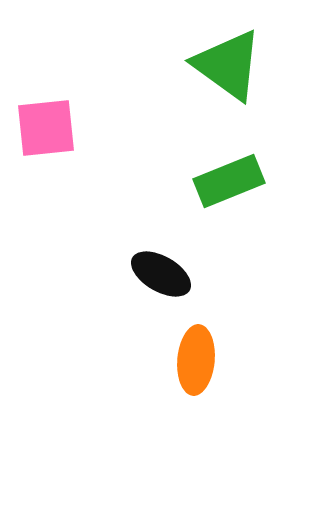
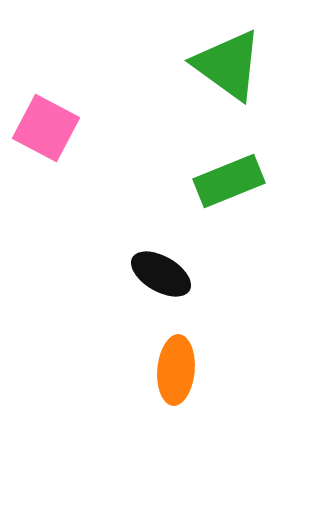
pink square: rotated 34 degrees clockwise
orange ellipse: moved 20 px left, 10 px down
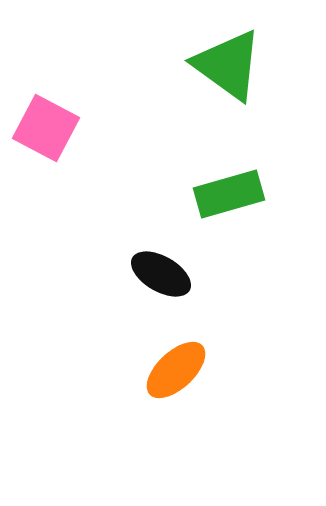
green rectangle: moved 13 px down; rotated 6 degrees clockwise
orange ellipse: rotated 42 degrees clockwise
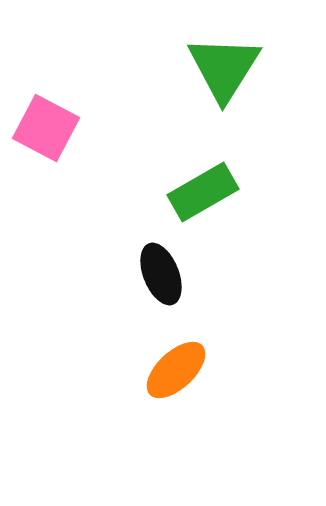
green triangle: moved 4 px left, 3 px down; rotated 26 degrees clockwise
green rectangle: moved 26 px left, 2 px up; rotated 14 degrees counterclockwise
black ellipse: rotated 38 degrees clockwise
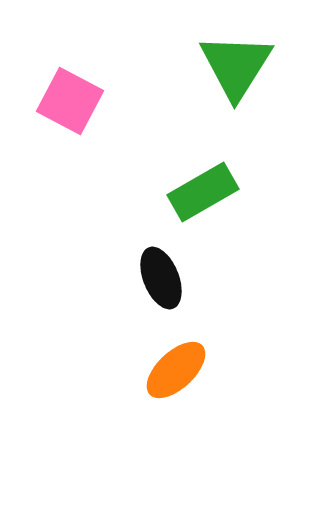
green triangle: moved 12 px right, 2 px up
pink square: moved 24 px right, 27 px up
black ellipse: moved 4 px down
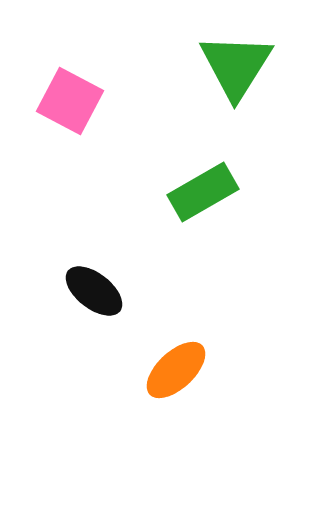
black ellipse: moved 67 px left, 13 px down; rotated 30 degrees counterclockwise
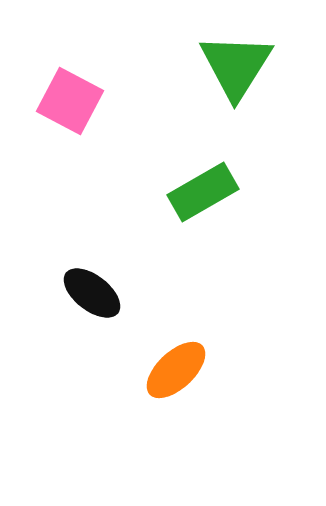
black ellipse: moved 2 px left, 2 px down
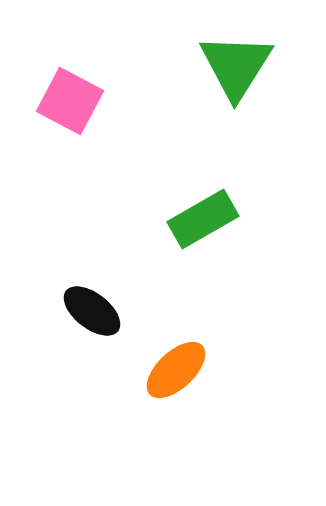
green rectangle: moved 27 px down
black ellipse: moved 18 px down
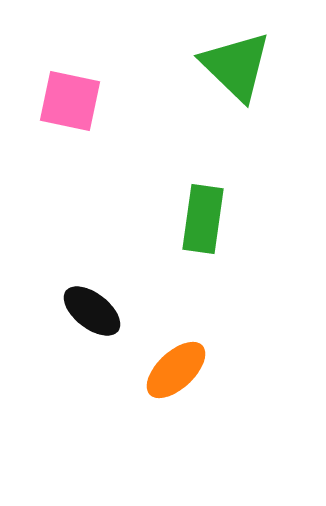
green triangle: rotated 18 degrees counterclockwise
pink square: rotated 16 degrees counterclockwise
green rectangle: rotated 52 degrees counterclockwise
